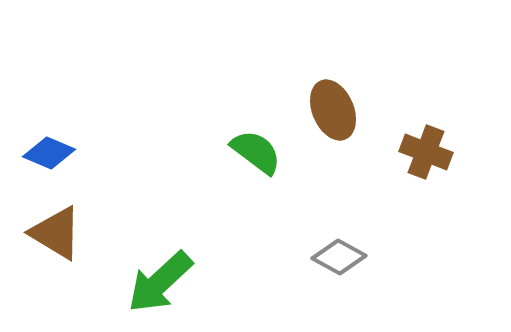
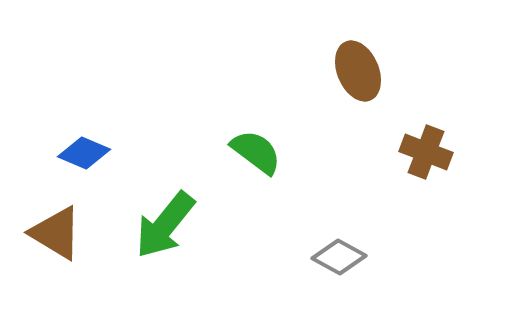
brown ellipse: moved 25 px right, 39 px up
blue diamond: moved 35 px right
green arrow: moved 5 px right, 57 px up; rotated 8 degrees counterclockwise
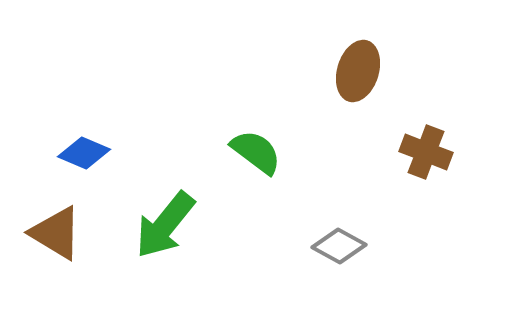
brown ellipse: rotated 40 degrees clockwise
gray diamond: moved 11 px up
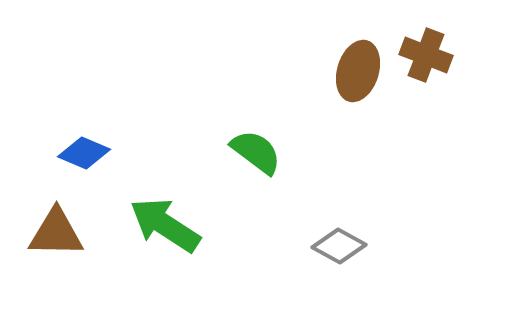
brown cross: moved 97 px up
green arrow: rotated 84 degrees clockwise
brown triangle: rotated 30 degrees counterclockwise
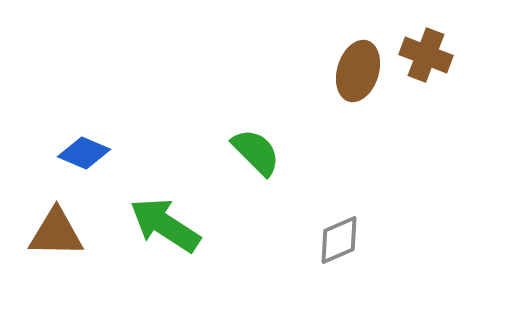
green semicircle: rotated 8 degrees clockwise
gray diamond: moved 6 px up; rotated 52 degrees counterclockwise
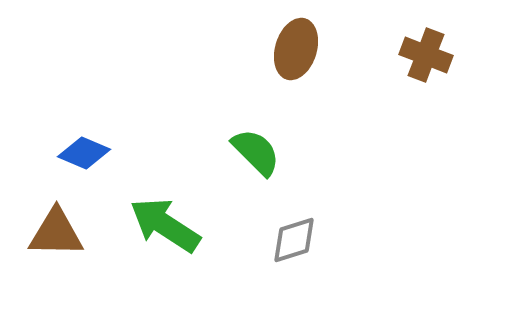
brown ellipse: moved 62 px left, 22 px up
gray diamond: moved 45 px left; rotated 6 degrees clockwise
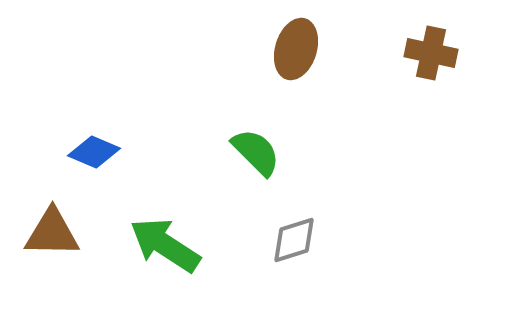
brown cross: moved 5 px right, 2 px up; rotated 9 degrees counterclockwise
blue diamond: moved 10 px right, 1 px up
green arrow: moved 20 px down
brown triangle: moved 4 px left
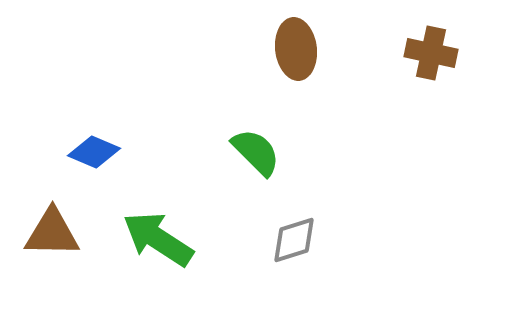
brown ellipse: rotated 24 degrees counterclockwise
green arrow: moved 7 px left, 6 px up
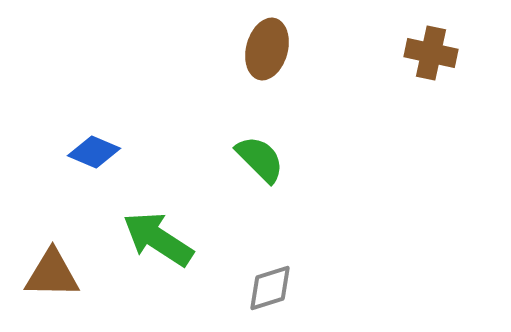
brown ellipse: moved 29 px left; rotated 22 degrees clockwise
green semicircle: moved 4 px right, 7 px down
brown triangle: moved 41 px down
gray diamond: moved 24 px left, 48 px down
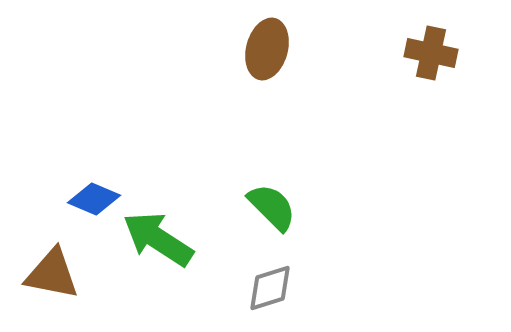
blue diamond: moved 47 px down
green semicircle: moved 12 px right, 48 px down
brown triangle: rotated 10 degrees clockwise
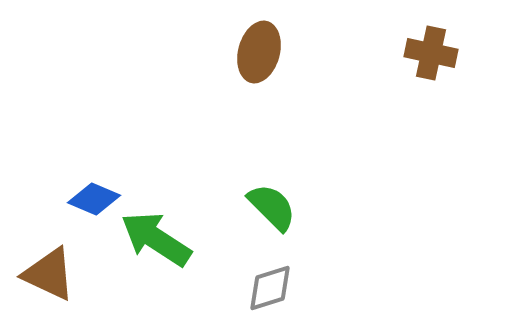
brown ellipse: moved 8 px left, 3 px down
green arrow: moved 2 px left
brown triangle: moved 3 px left; rotated 14 degrees clockwise
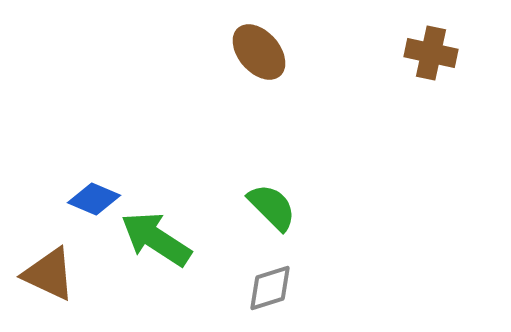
brown ellipse: rotated 56 degrees counterclockwise
